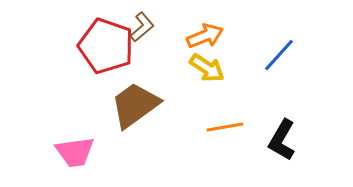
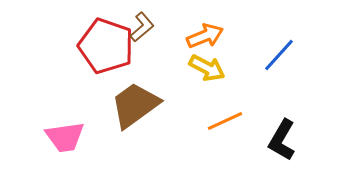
yellow arrow: rotated 6 degrees counterclockwise
orange line: moved 6 px up; rotated 15 degrees counterclockwise
pink trapezoid: moved 10 px left, 15 px up
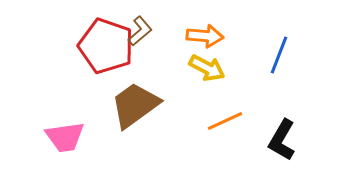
brown L-shape: moved 2 px left, 4 px down
orange arrow: rotated 27 degrees clockwise
blue line: rotated 21 degrees counterclockwise
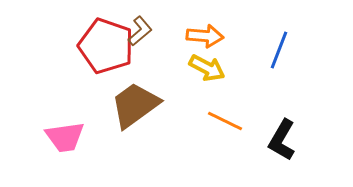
blue line: moved 5 px up
orange line: rotated 51 degrees clockwise
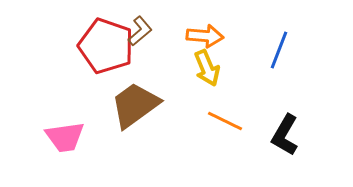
yellow arrow: rotated 39 degrees clockwise
black L-shape: moved 3 px right, 5 px up
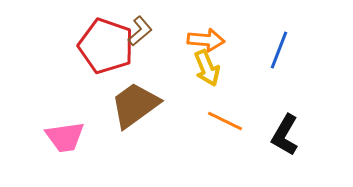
orange arrow: moved 1 px right, 4 px down
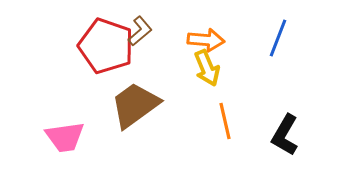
blue line: moved 1 px left, 12 px up
orange line: rotated 51 degrees clockwise
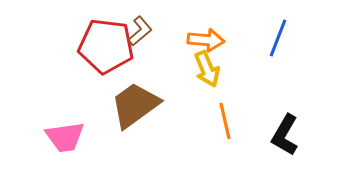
red pentagon: rotated 12 degrees counterclockwise
yellow arrow: moved 1 px down
